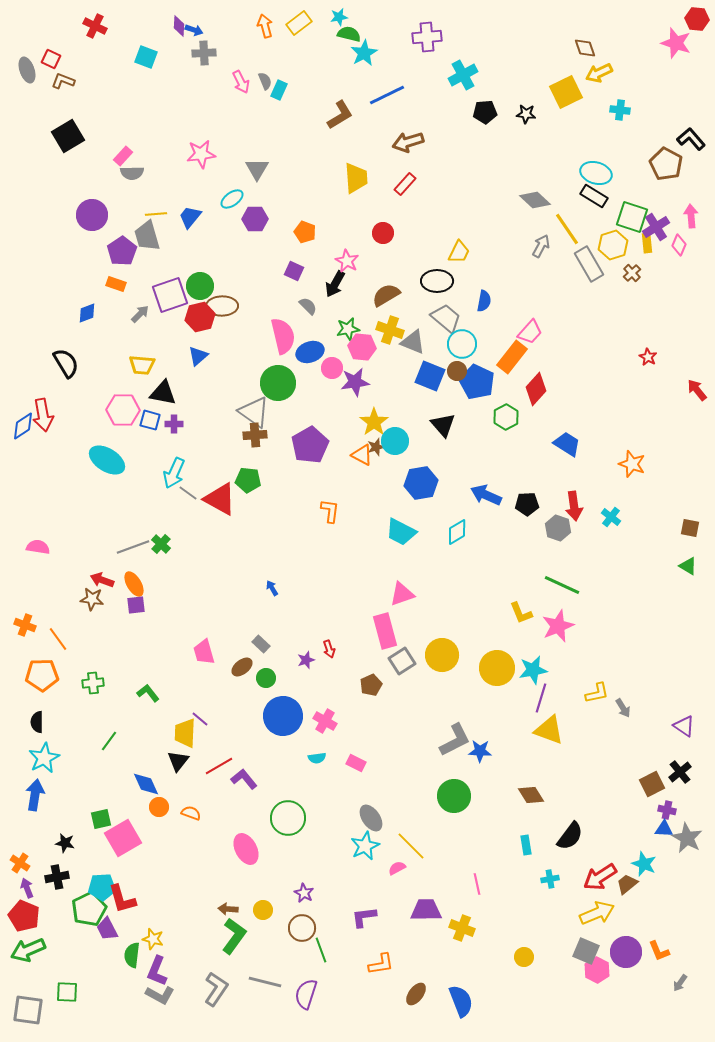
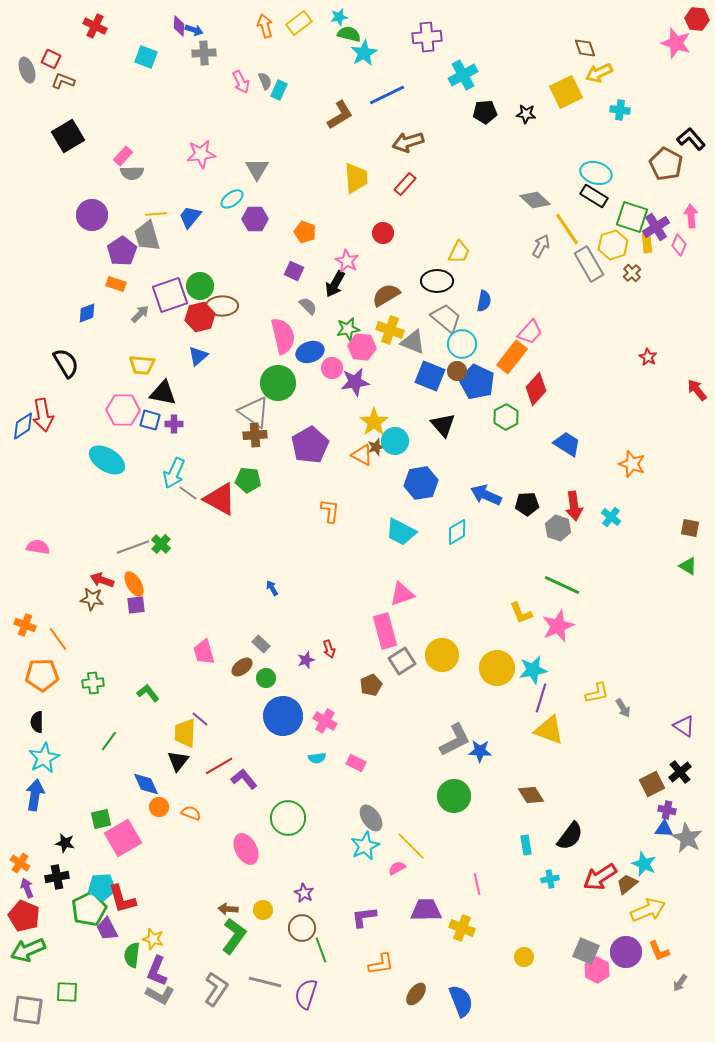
yellow arrow at (597, 913): moved 51 px right, 3 px up
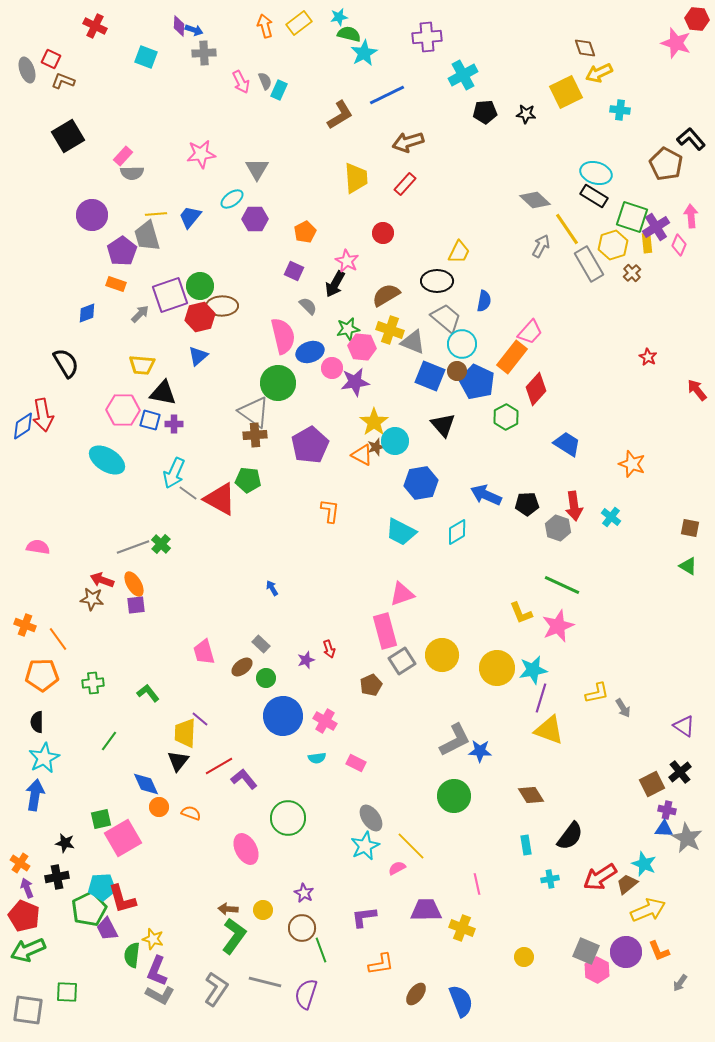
orange pentagon at (305, 232): rotated 25 degrees clockwise
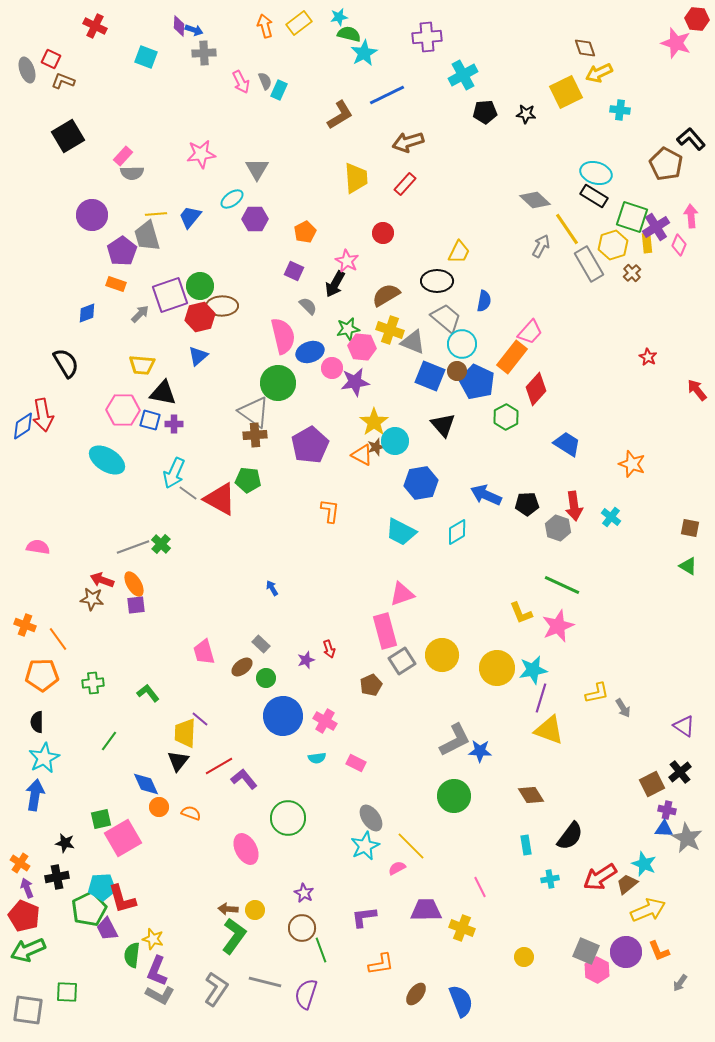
pink line at (477, 884): moved 3 px right, 3 px down; rotated 15 degrees counterclockwise
yellow circle at (263, 910): moved 8 px left
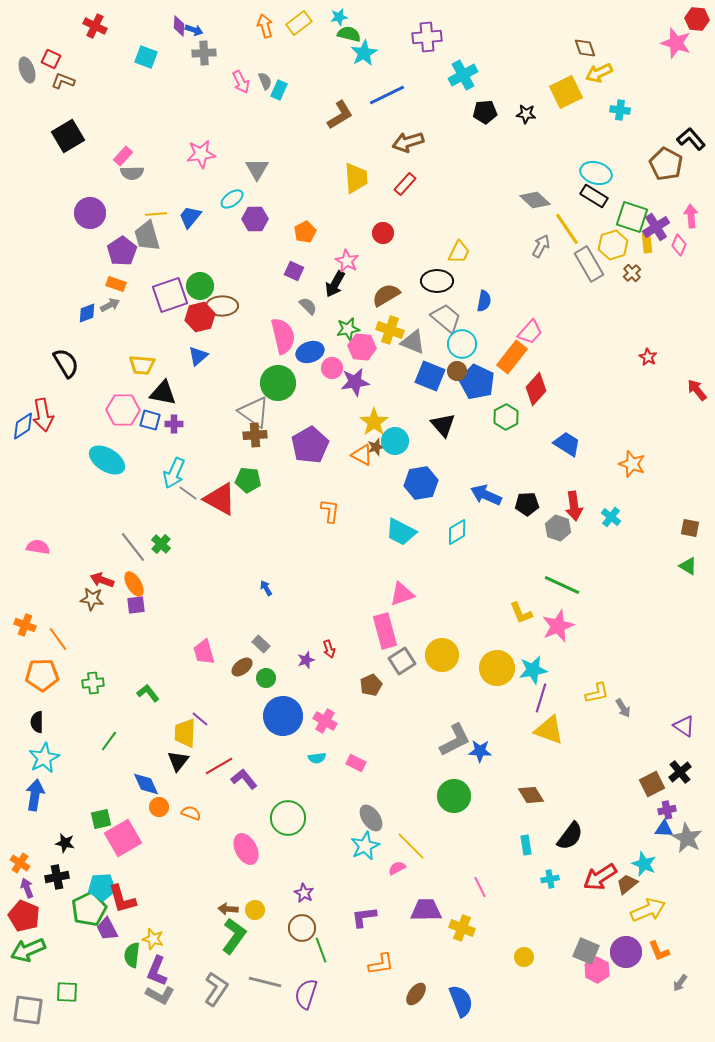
purple circle at (92, 215): moved 2 px left, 2 px up
gray arrow at (140, 314): moved 30 px left, 9 px up; rotated 18 degrees clockwise
gray line at (133, 547): rotated 72 degrees clockwise
blue arrow at (272, 588): moved 6 px left
purple cross at (667, 810): rotated 24 degrees counterclockwise
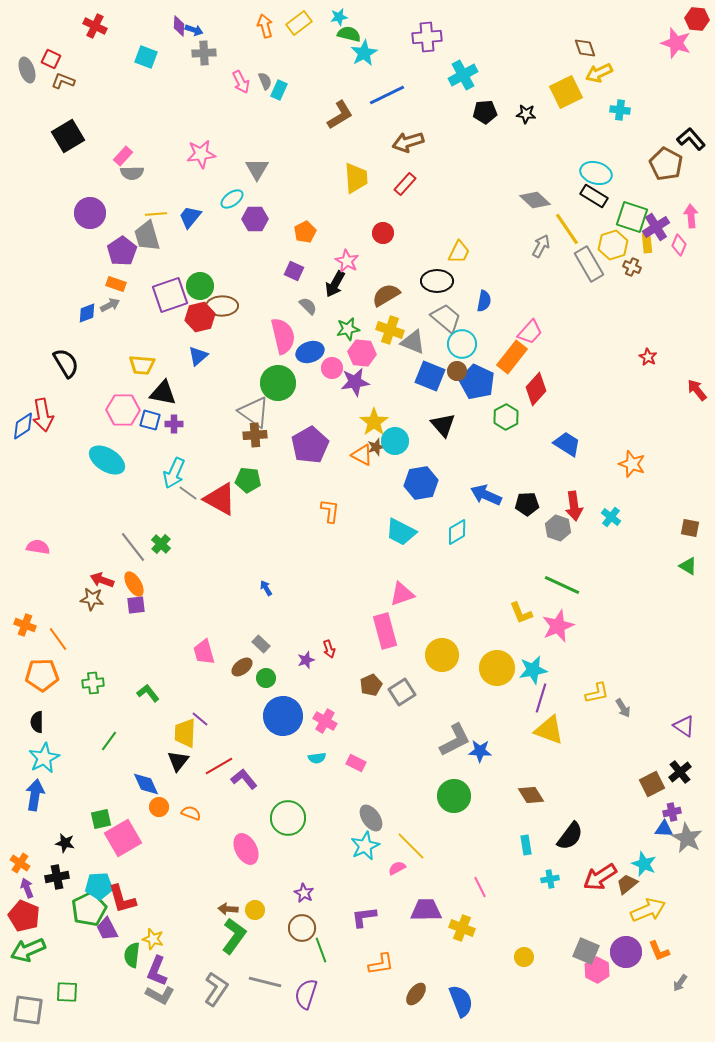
brown cross at (632, 273): moved 6 px up; rotated 24 degrees counterclockwise
pink hexagon at (362, 347): moved 6 px down
gray square at (402, 661): moved 31 px down
purple cross at (667, 810): moved 5 px right, 2 px down
cyan pentagon at (102, 887): moved 3 px left, 1 px up
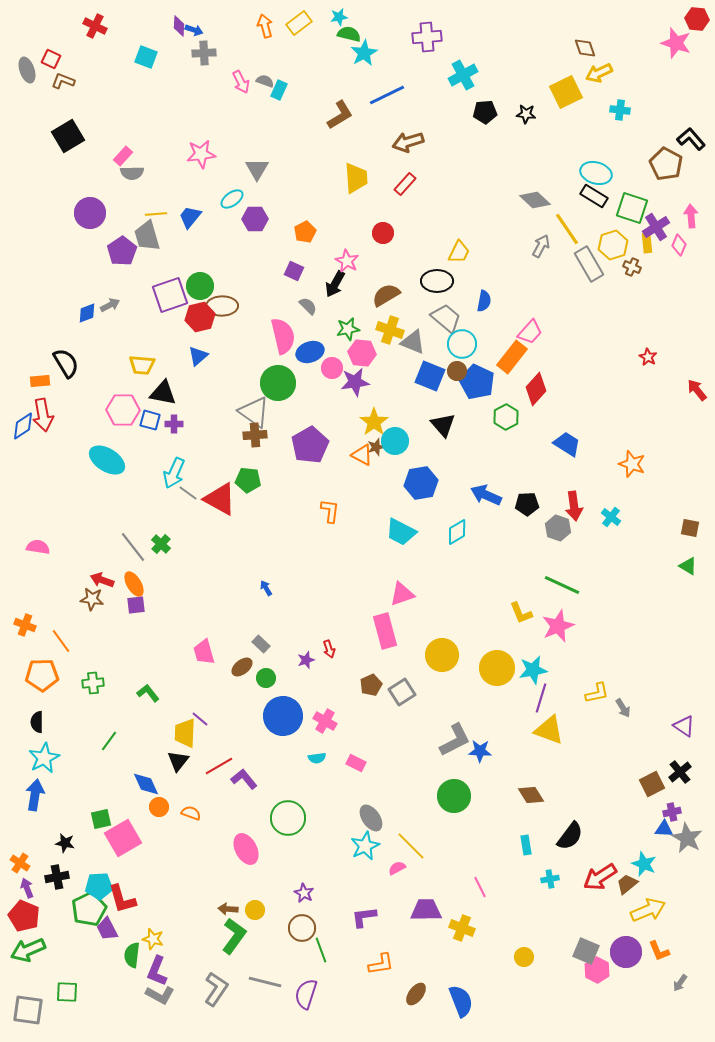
gray semicircle at (265, 81): rotated 48 degrees counterclockwise
green square at (632, 217): moved 9 px up
orange rectangle at (116, 284): moved 76 px left, 97 px down; rotated 24 degrees counterclockwise
orange line at (58, 639): moved 3 px right, 2 px down
